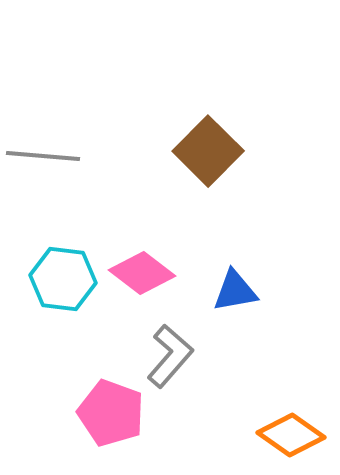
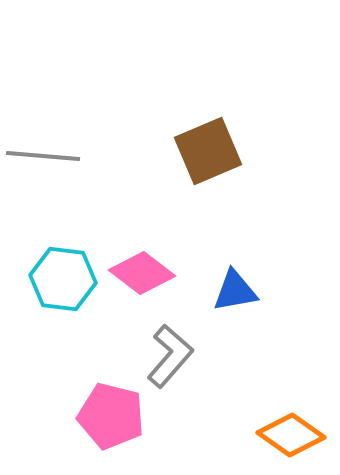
brown square: rotated 22 degrees clockwise
pink pentagon: moved 3 px down; rotated 6 degrees counterclockwise
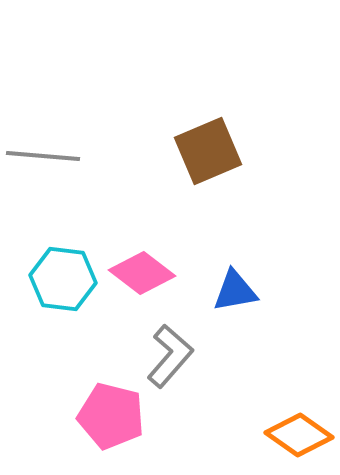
orange diamond: moved 8 px right
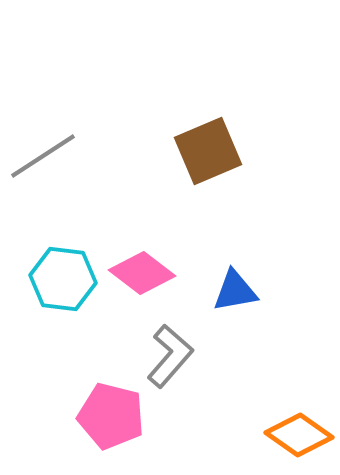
gray line: rotated 38 degrees counterclockwise
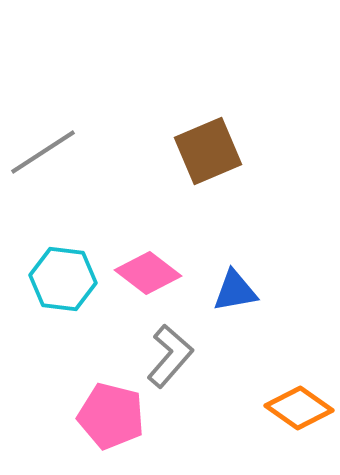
gray line: moved 4 px up
pink diamond: moved 6 px right
orange diamond: moved 27 px up
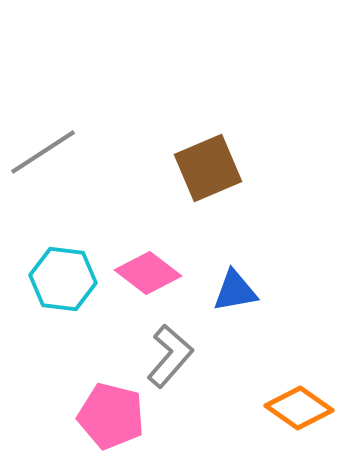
brown square: moved 17 px down
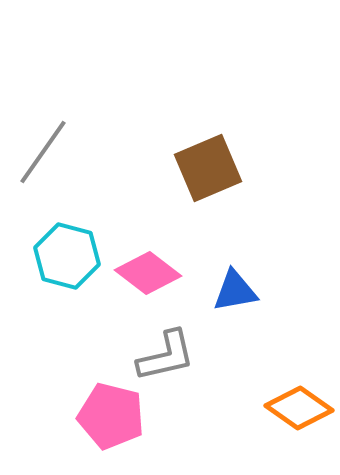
gray line: rotated 22 degrees counterclockwise
cyan hexagon: moved 4 px right, 23 px up; rotated 8 degrees clockwise
gray L-shape: moved 4 px left; rotated 36 degrees clockwise
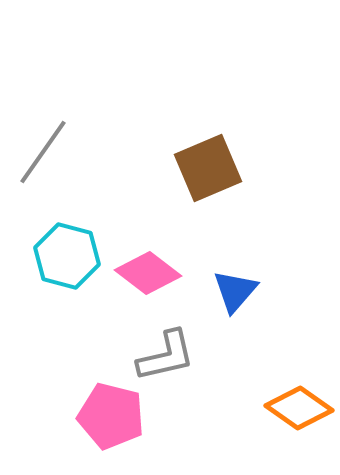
blue triangle: rotated 39 degrees counterclockwise
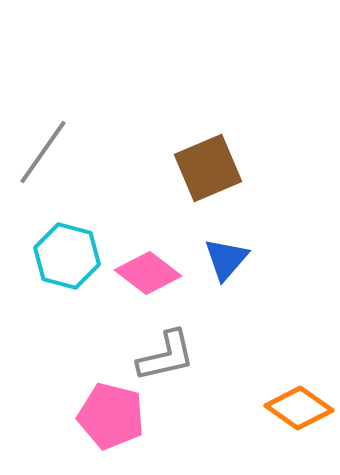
blue triangle: moved 9 px left, 32 px up
